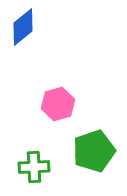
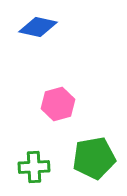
blue diamond: moved 15 px right; rotated 51 degrees clockwise
green pentagon: moved 7 px down; rotated 9 degrees clockwise
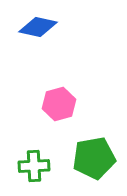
pink hexagon: moved 1 px right
green cross: moved 1 px up
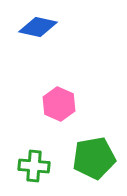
pink hexagon: rotated 20 degrees counterclockwise
green cross: rotated 8 degrees clockwise
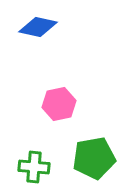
pink hexagon: rotated 24 degrees clockwise
green cross: moved 1 px down
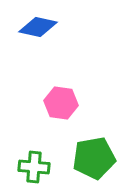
pink hexagon: moved 2 px right, 1 px up; rotated 20 degrees clockwise
